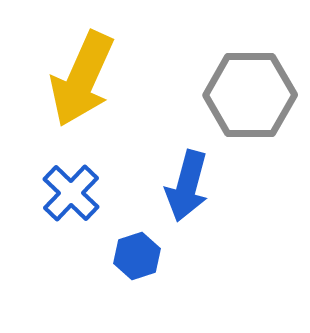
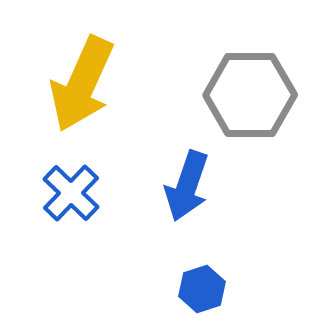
yellow arrow: moved 5 px down
blue arrow: rotated 4 degrees clockwise
blue hexagon: moved 65 px right, 33 px down
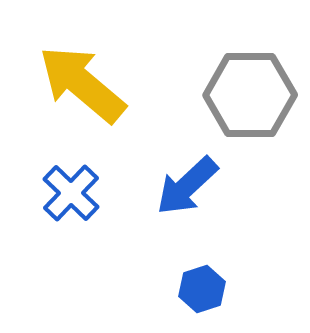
yellow arrow: rotated 106 degrees clockwise
blue arrow: rotated 28 degrees clockwise
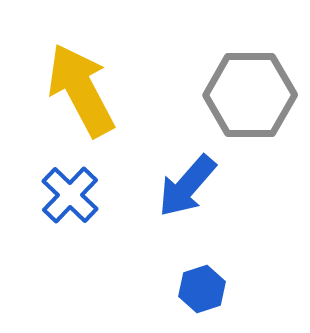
yellow arrow: moved 1 px left, 6 px down; rotated 22 degrees clockwise
blue arrow: rotated 6 degrees counterclockwise
blue cross: moved 1 px left, 2 px down
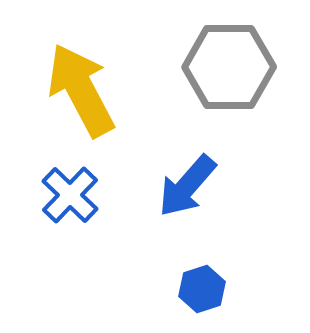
gray hexagon: moved 21 px left, 28 px up
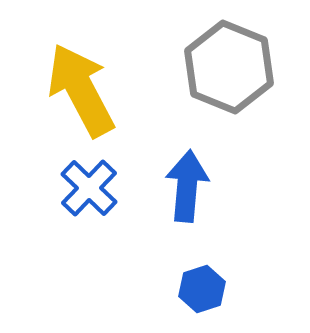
gray hexagon: rotated 22 degrees clockwise
blue arrow: rotated 144 degrees clockwise
blue cross: moved 19 px right, 7 px up
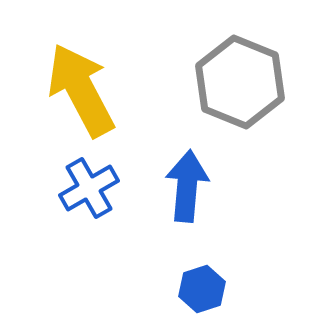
gray hexagon: moved 11 px right, 15 px down
blue cross: rotated 16 degrees clockwise
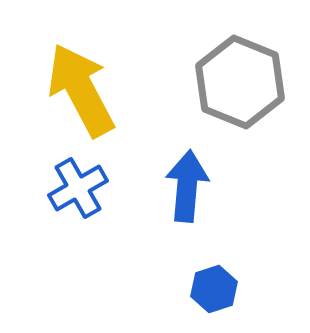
blue cross: moved 11 px left
blue hexagon: moved 12 px right
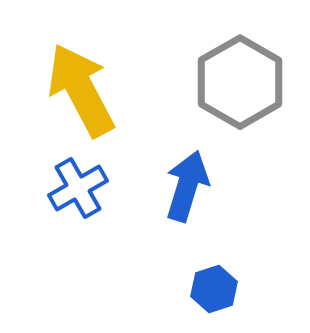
gray hexagon: rotated 8 degrees clockwise
blue arrow: rotated 12 degrees clockwise
